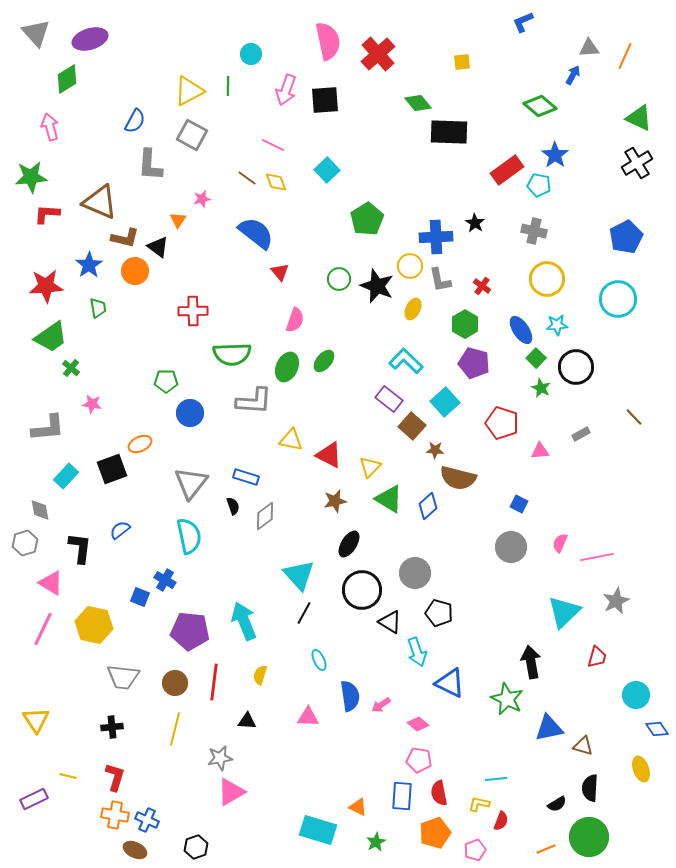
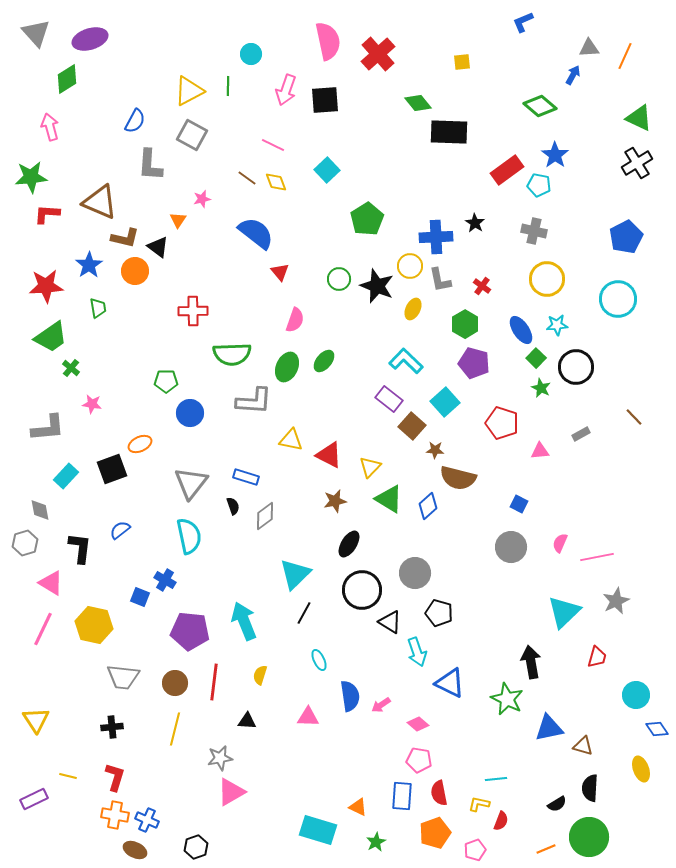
cyan triangle at (299, 575): moved 4 px left, 1 px up; rotated 28 degrees clockwise
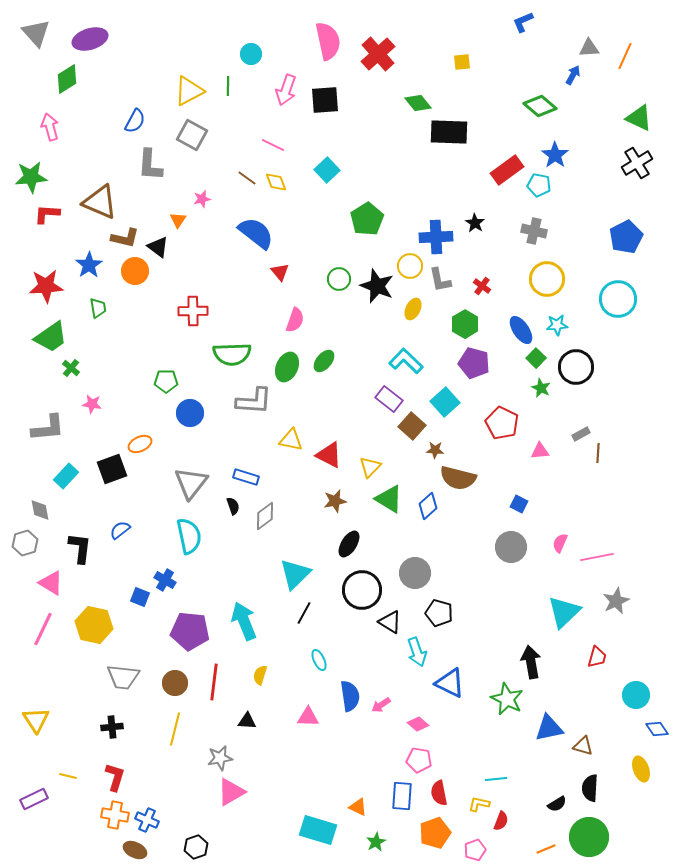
brown line at (634, 417): moved 36 px left, 36 px down; rotated 48 degrees clockwise
red pentagon at (502, 423): rotated 8 degrees clockwise
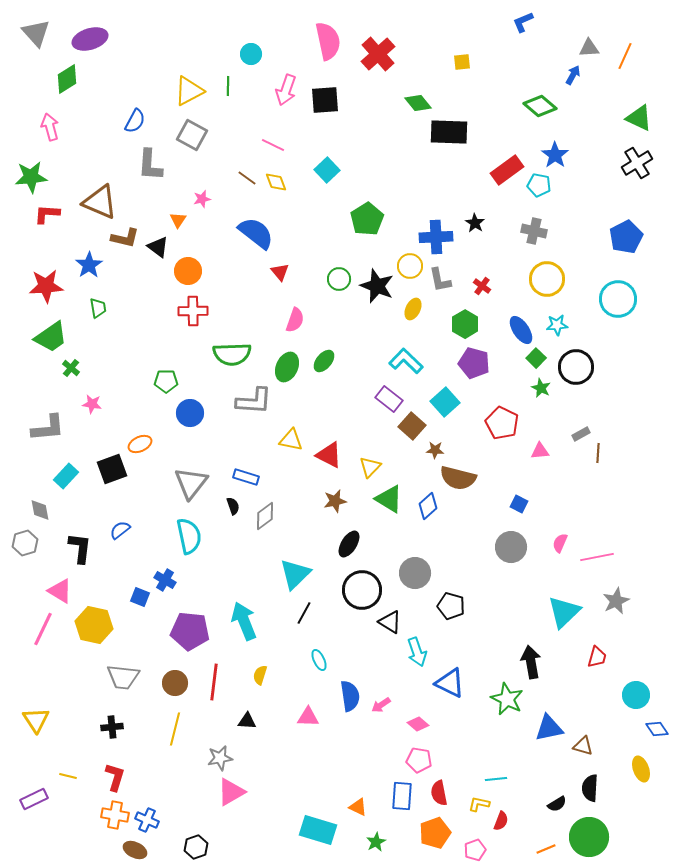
orange circle at (135, 271): moved 53 px right
pink triangle at (51, 583): moved 9 px right, 8 px down
black pentagon at (439, 613): moved 12 px right, 7 px up
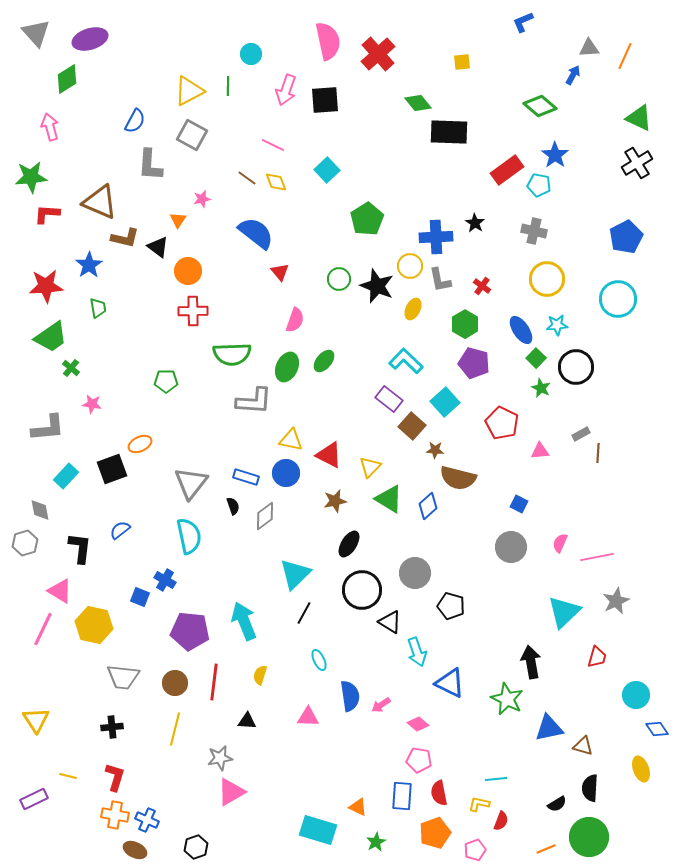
blue circle at (190, 413): moved 96 px right, 60 px down
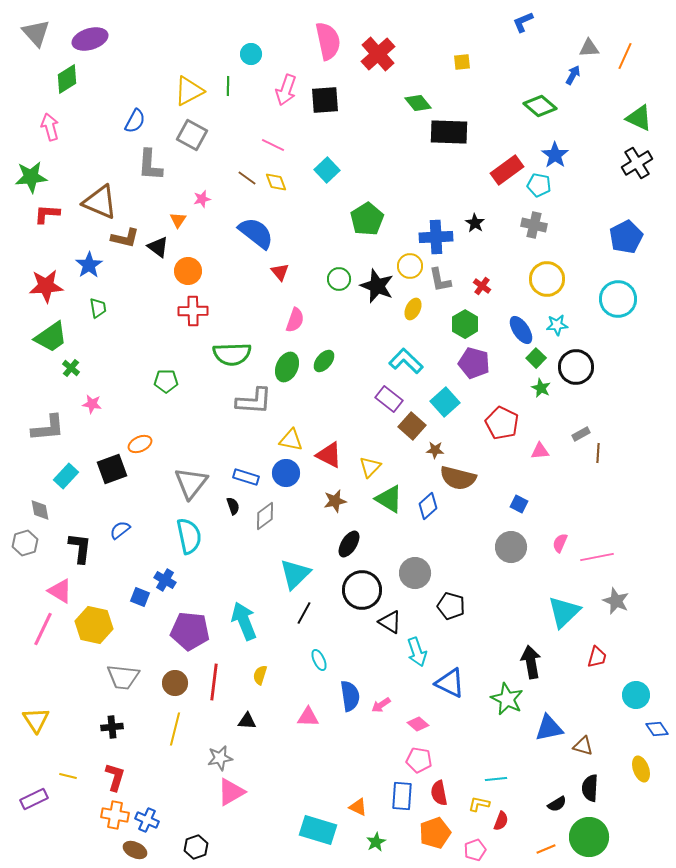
gray cross at (534, 231): moved 6 px up
gray star at (616, 601): rotated 24 degrees counterclockwise
